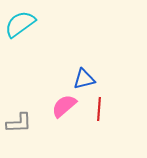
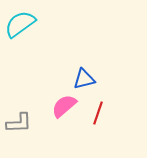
red line: moved 1 px left, 4 px down; rotated 15 degrees clockwise
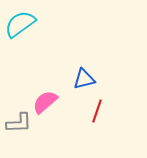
pink semicircle: moved 19 px left, 4 px up
red line: moved 1 px left, 2 px up
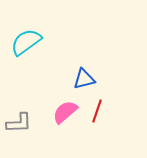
cyan semicircle: moved 6 px right, 18 px down
pink semicircle: moved 20 px right, 10 px down
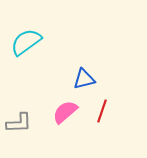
red line: moved 5 px right
